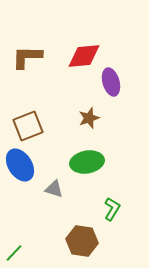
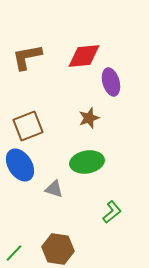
brown L-shape: rotated 12 degrees counterclockwise
green L-shape: moved 3 px down; rotated 20 degrees clockwise
brown hexagon: moved 24 px left, 8 px down
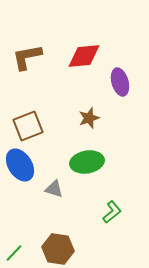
purple ellipse: moved 9 px right
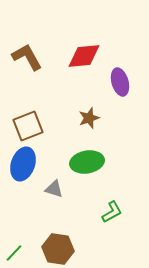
brown L-shape: rotated 72 degrees clockwise
blue ellipse: moved 3 px right, 1 px up; rotated 52 degrees clockwise
green L-shape: rotated 10 degrees clockwise
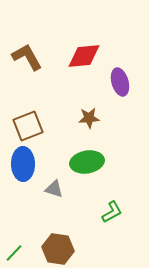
brown star: rotated 15 degrees clockwise
blue ellipse: rotated 20 degrees counterclockwise
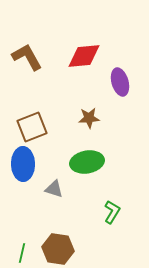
brown square: moved 4 px right, 1 px down
green L-shape: rotated 30 degrees counterclockwise
green line: moved 8 px right; rotated 30 degrees counterclockwise
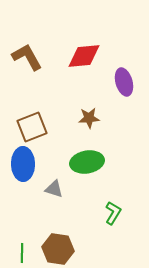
purple ellipse: moved 4 px right
green L-shape: moved 1 px right, 1 px down
green line: rotated 12 degrees counterclockwise
